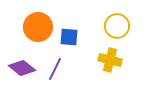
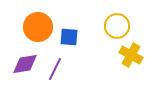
yellow cross: moved 21 px right, 5 px up; rotated 15 degrees clockwise
purple diamond: moved 3 px right, 4 px up; rotated 48 degrees counterclockwise
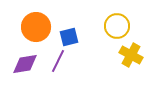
orange circle: moved 2 px left
blue square: rotated 18 degrees counterclockwise
purple line: moved 3 px right, 8 px up
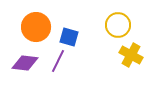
yellow circle: moved 1 px right, 1 px up
blue square: rotated 30 degrees clockwise
purple diamond: moved 1 px up; rotated 16 degrees clockwise
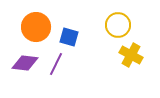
purple line: moved 2 px left, 3 px down
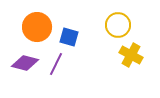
orange circle: moved 1 px right
purple diamond: rotated 8 degrees clockwise
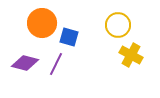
orange circle: moved 5 px right, 4 px up
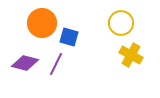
yellow circle: moved 3 px right, 2 px up
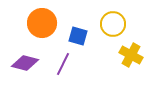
yellow circle: moved 8 px left, 1 px down
blue square: moved 9 px right, 1 px up
purple line: moved 7 px right
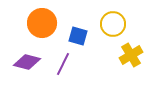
yellow cross: rotated 30 degrees clockwise
purple diamond: moved 2 px right, 1 px up
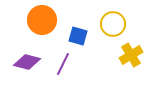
orange circle: moved 3 px up
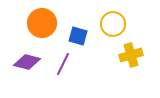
orange circle: moved 3 px down
yellow cross: rotated 15 degrees clockwise
